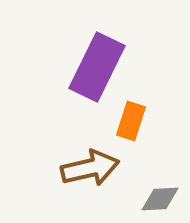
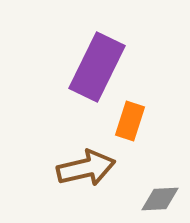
orange rectangle: moved 1 px left
brown arrow: moved 4 px left
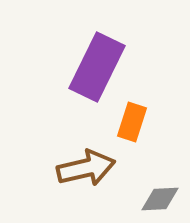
orange rectangle: moved 2 px right, 1 px down
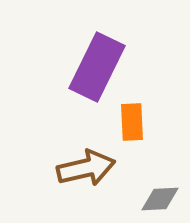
orange rectangle: rotated 21 degrees counterclockwise
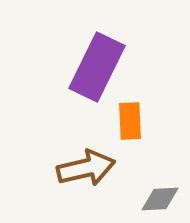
orange rectangle: moved 2 px left, 1 px up
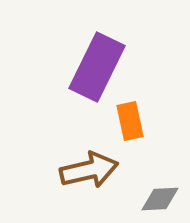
orange rectangle: rotated 9 degrees counterclockwise
brown arrow: moved 3 px right, 2 px down
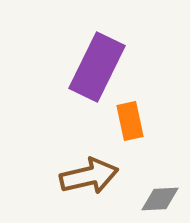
brown arrow: moved 6 px down
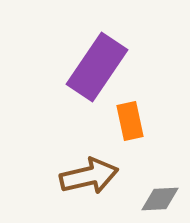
purple rectangle: rotated 8 degrees clockwise
